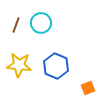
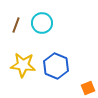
cyan circle: moved 1 px right
yellow star: moved 4 px right
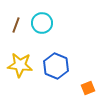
yellow star: moved 3 px left
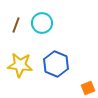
blue hexagon: moved 2 px up
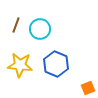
cyan circle: moved 2 px left, 6 px down
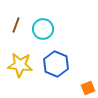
cyan circle: moved 3 px right
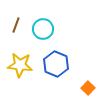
orange square: rotated 24 degrees counterclockwise
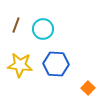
blue hexagon: rotated 20 degrees counterclockwise
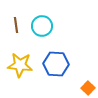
brown line: rotated 28 degrees counterclockwise
cyan circle: moved 1 px left, 3 px up
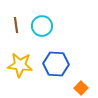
orange square: moved 7 px left
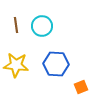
yellow star: moved 4 px left
orange square: moved 1 px up; rotated 24 degrees clockwise
